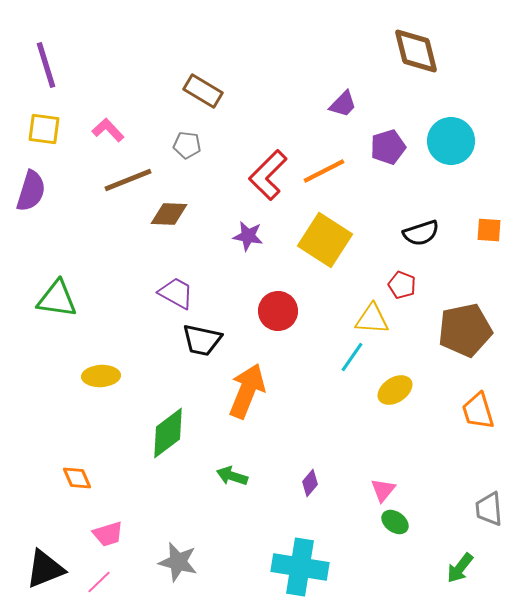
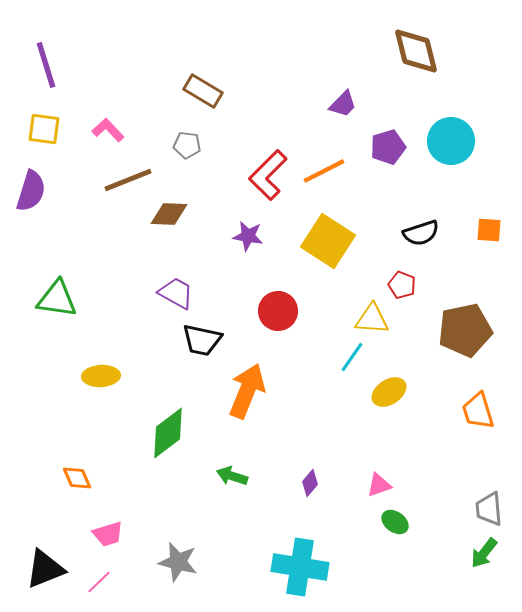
yellow square at (325, 240): moved 3 px right, 1 px down
yellow ellipse at (395, 390): moved 6 px left, 2 px down
pink triangle at (383, 490): moved 4 px left, 5 px up; rotated 32 degrees clockwise
green arrow at (460, 568): moved 24 px right, 15 px up
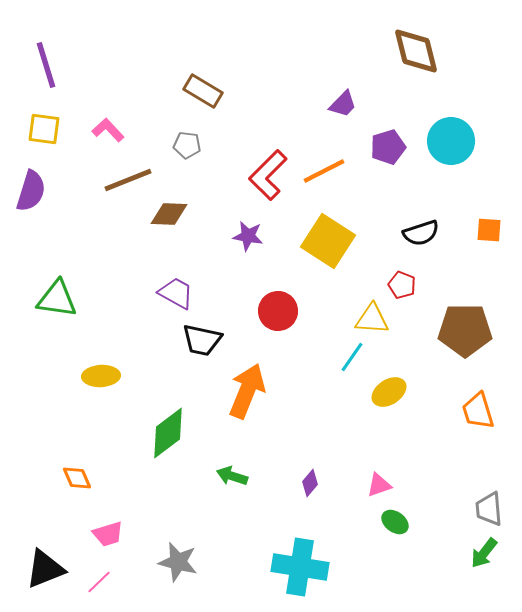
brown pentagon at (465, 330): rotated 12 degrees clockwise
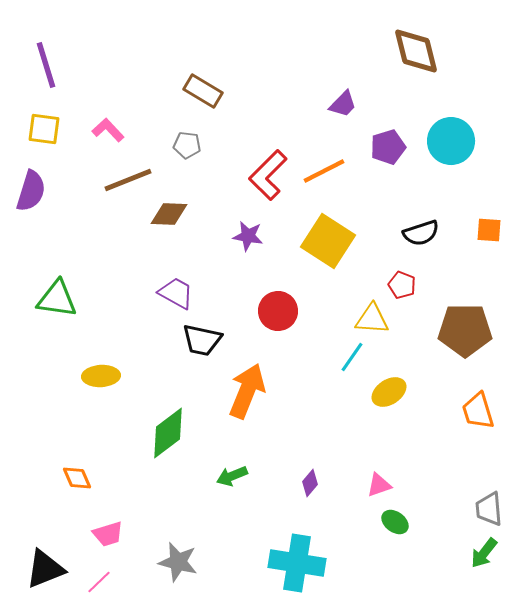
green arrow at (232, 476): rotated 40 degrees counterclockwise
cyan cross at (300, 567): moved 3 px left, 4 px up
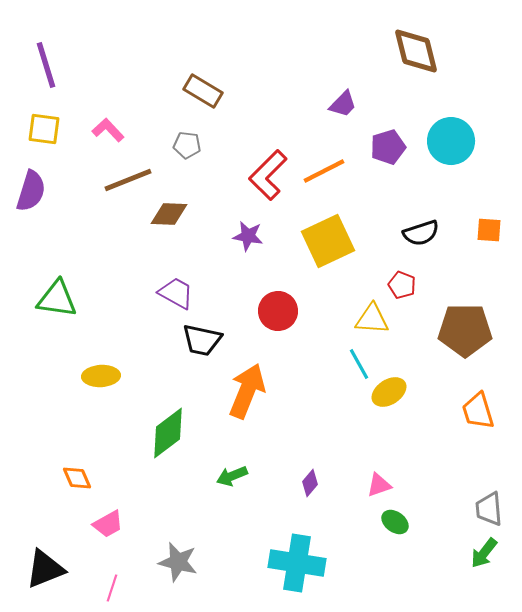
yellow square at (328, 241): rotated 32 degrees clockwise
cyan line at (352, 357): moved 7 px right, 7 px down; rotated 64 degrees counterclockwise
pink trapezoid at (108, 534): moved 10 px up; rotated 12 degrees counterclockwise
pink line at (99, 582): moved 13 px right, 6 px down; rotated 28 degrees counterclockwise
